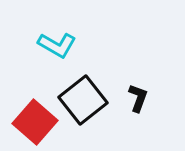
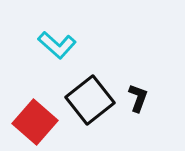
cyan L-shape: rotated 12 degrees clockwise
black square: moved 7 px right
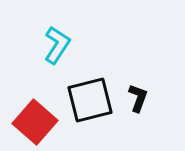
cyan L-shape: rotated 99 degrees counterclockwise
black square: rotated 24 degrees clockwise
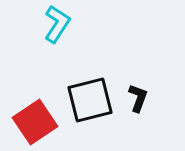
cyan L-shape: moved 21 px up
red square: rotated 15 degrees clockwise
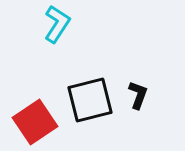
black L-shape: moved 3 px up
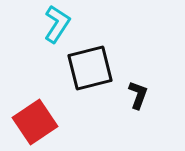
black square: moved 32 px up
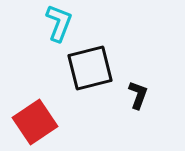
cyan L-shape: moved 2 px right, 1 px up; rotated 12 degrees counterclockwise
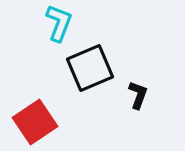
black square: rotated 9 degrees counterclockwise
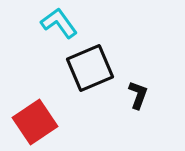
cyan L-shape: rotated 57 degrees counterclockwise
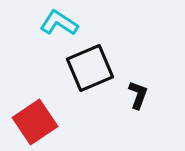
cyan L-shape: rotated 21 degrees counterclockwise
